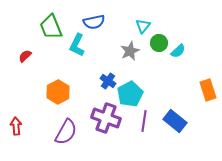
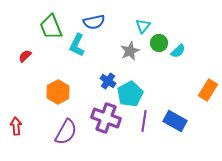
orange rectangle: rotated 50 degrees clockwise
blue rectangle: rotated 10 degrees counterclockwise
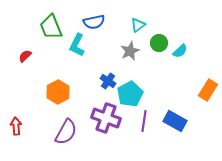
cyan triangle: moved 5 px left, 1 px up; rotated 14 degrees clockwise
cyan semicircle: moved 2 px right
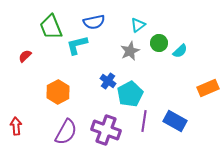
cyan L-shape: rotated 50 degrees clockwise
orange rectangle: moved 2 px up; rotated 35 degrees clockwise
purple cross: moved 12 px down
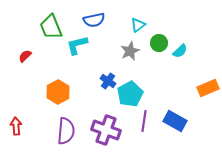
blue semicircle: moved 2 px up
purple semicircle: moved 1 px up; rotated 24 degrees counterclockwise
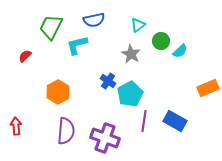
green trapezoid: rotated 48 degrees clockwise
green circle: moved 2 px right, 2 px up
gray star: moved 1 px right, 3 px down; rotated 18 degrees counterclockwise
purple cross: moved 1 px left, 8 px down
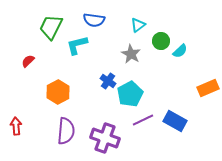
blue semicircle: rotated 20 degrees clockwise
red semicircle: moved 3 px right, 5 px down
purple line: moved 1 px left, 1 px up; rotated 55 degrees clockwise
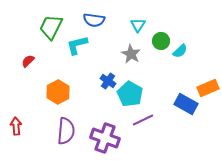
cyan triangle: rotated 21 degrees counterclockwise
cyan pentagon: rotated 15 degrees counterclockwise
blue rectangle: moved 11 px right, 17 px up
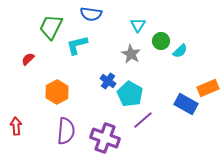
blue semicircle: moved 3 px left, 6 px up
red semicircle: moved 2 px up
orange hexagon: moved 1 px left
purple line: rotated 15 degrees counterclockwise
